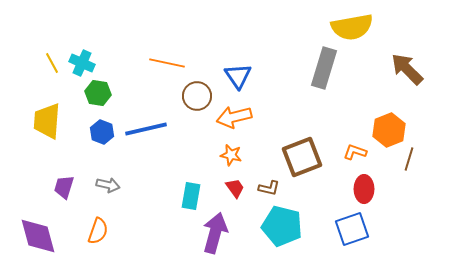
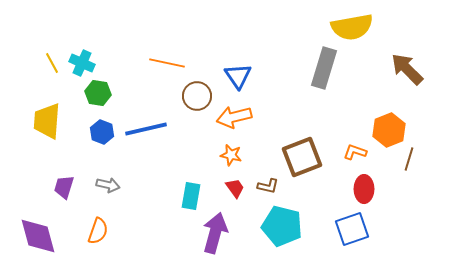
brown L-shape: moved 1 px left, 2 px up
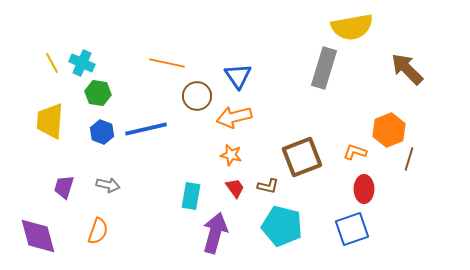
yellow trapezoid: moved 3 px right
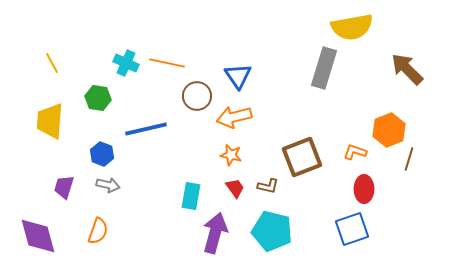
cyan cross: moved 44 px right
green hexagon: moved 5 px down
blue hexagon: moved 22 px down
cyan pentagon: moved 10 px left, 5 px down
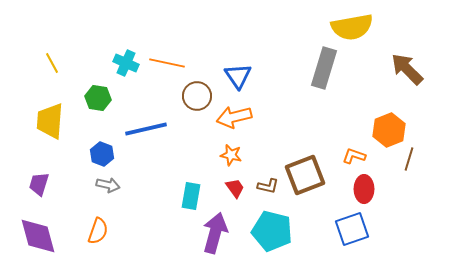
orange L-shape: moved 1 px left, 4 px down
brown square: moved 3 px right, 18 px down
purple trapezoid: moved 25 px left, 3 px up
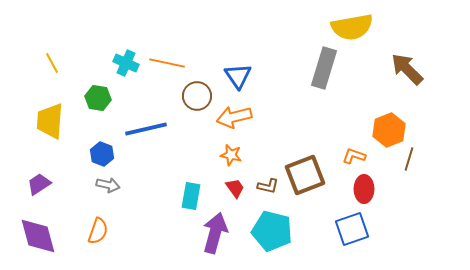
purple trapezoid: rotated 40 degrees clockwise
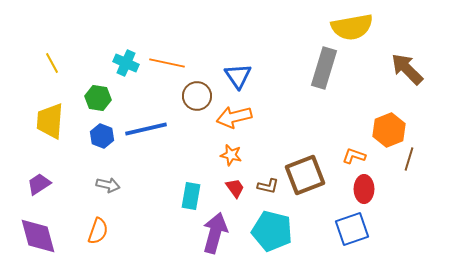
blue hexagon: moved 18 px up
